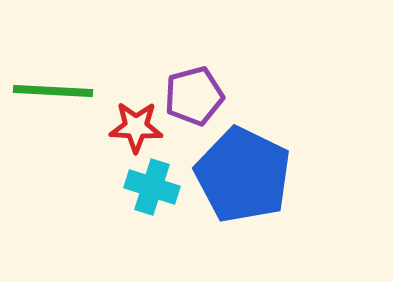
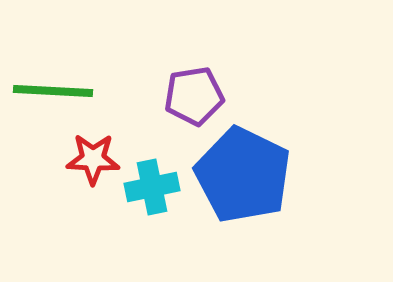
purple pentagon: rotated 6 degrees clockwise
red star: moved 43 px left, 32 px down
cyan cross: rotated 30 degrees counterclockwise
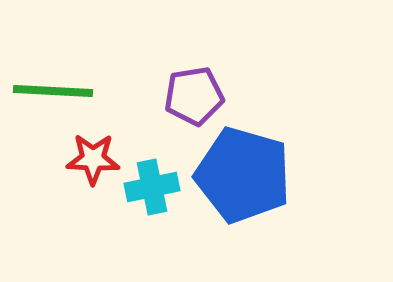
blue pentagon: rotated 10 degrees counterclockwise
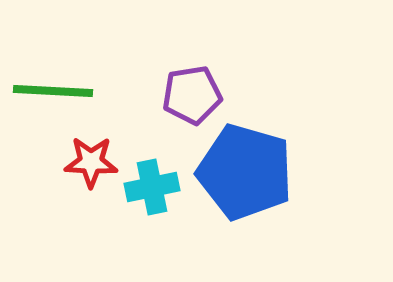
purple pentagon: moved 2 px left, 1 px up
red star: moved 2 px left, 3 px down
blue pentagon: moved 2 px right, 3 px up
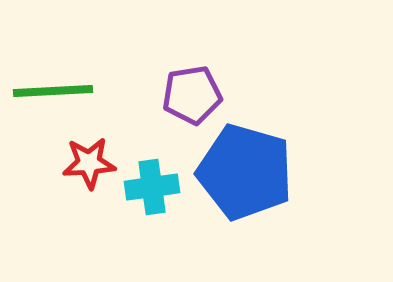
green line: rotated 6 degrees counterclockwise
red star: moved 2 px left, 1 px down; rotated 6 degrees counterclockwise
cyan cross: rotated 4 degrees clockwise
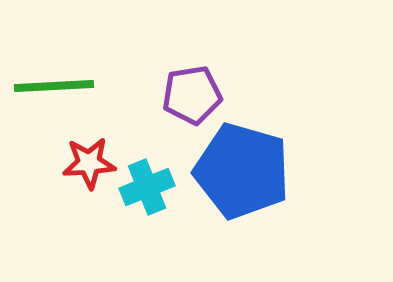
green line: moved 1 px right, 5 px up
blue pentagon: moved 3 px left, 1 px up
cyan cross: moved 5 px left; rotated 14 degrees counterclockwise
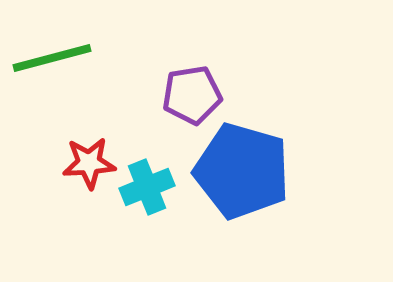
green line: moved 2 px left, 28 px up; rotated 12 degrees counterclockwise
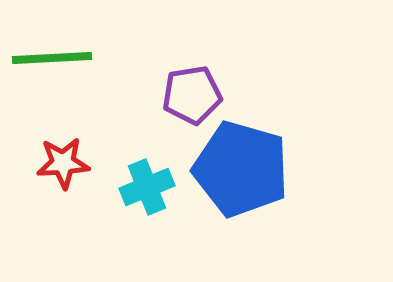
green line: rotated 12 degrees clockwise
red star: moved 26 px left
blue pentagon: moved 1 px left, 2 px up
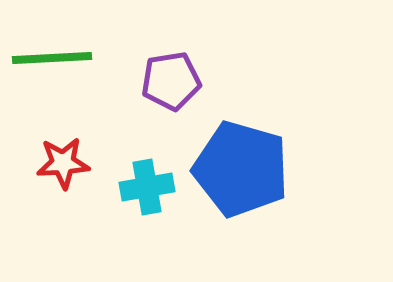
purple pentagon: moved 21 px left, 14 px up
cyan cross: rotated 12 degrees clockwise
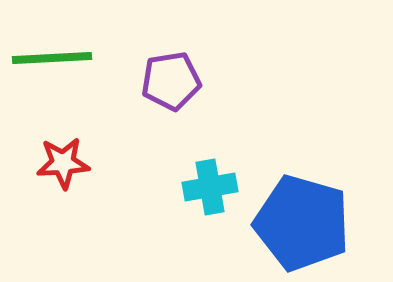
blue pentagon: moved 61 px right, 54 px down
cyan cross: moved 63 px right
